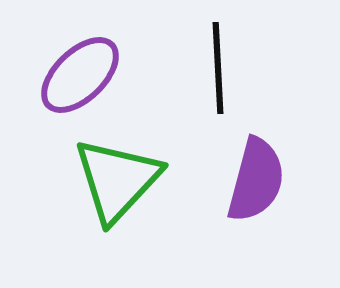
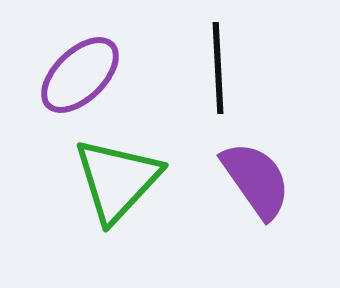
purple semicircle: rotated 50 degrees counterclockwise
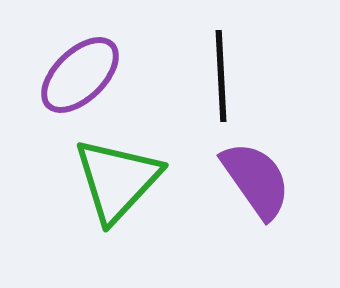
black line: moved 3 px right, 8 px down
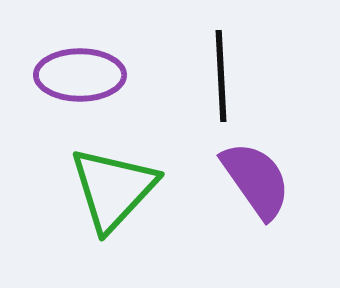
purple ellipse: rotated 44 degrees clockwise
green triangle: moved 4 px left, 9 px down
